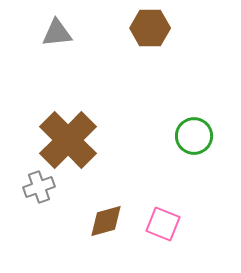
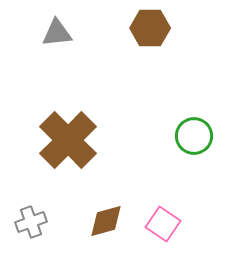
gray cross: moved 8 px left, 35 px down
pink square: rotated 12 degrees clockwise
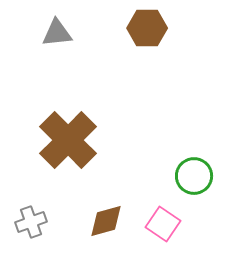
brown hexagon: moved 3 px left
green circle: moved 40 px down
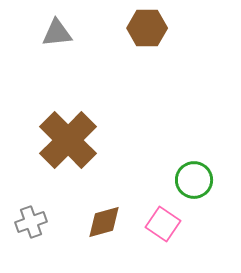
green circle: moved 4 px down
brown diamond: moved 2 px left, 1 px down
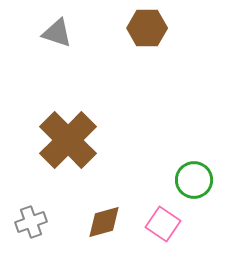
gray triangle: rotated 24 degrees clockwise
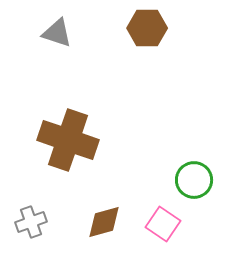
brown cross: rotated 26 degrees counterclockwise
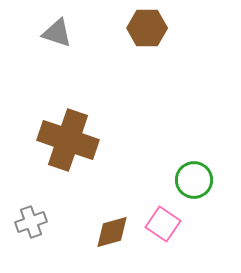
brown diamond: moved 8 px right, 10 px down
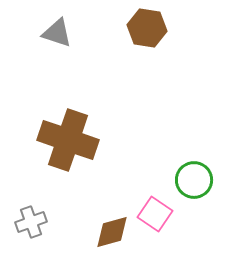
brown hexagon: rotated 9 degrees clockwise
pink square: moved 8 px left, 10 px up
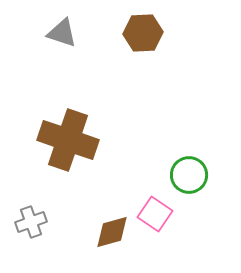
brown hexagon: moved 4 px left, 5 px down; rotated 12 degrees counterclockwise
gray triangle: moved 5 px right
green circle: moved 5 px left, 5 px up
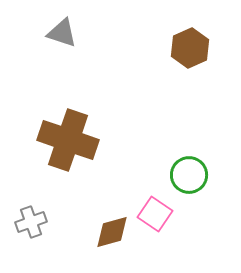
brown hexagon: moved 47 px right, 15 px down; rotated 21 degrees counterclockwise
